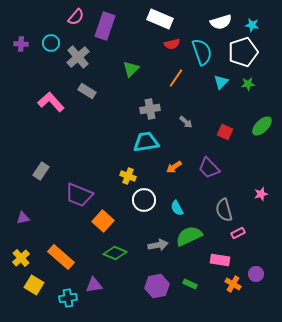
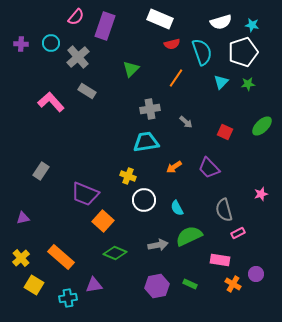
purple trapezoid at (79, 195): moved 6 px right, 1 px up
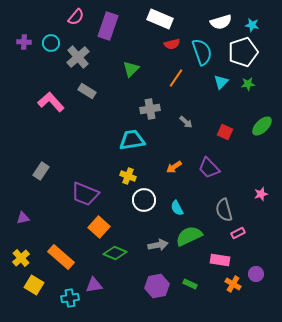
purple rectangle at (105, 26): moved 3 px right
purple cross at (21, 44): moved 3 px right, 2 px up
cyan trapezoid at (146, 142): moved 14 px left, 2 px up
orange square at (103, 221): moved 4 px left, 6 px down
cyan cross at (68, 298): moved 2 px right
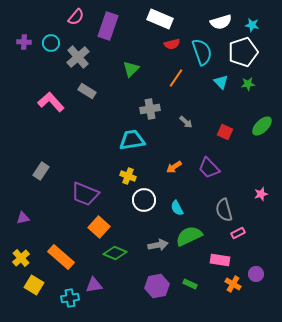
cyan triangle at (221, 82): rotated 28 degrees counterclockwise
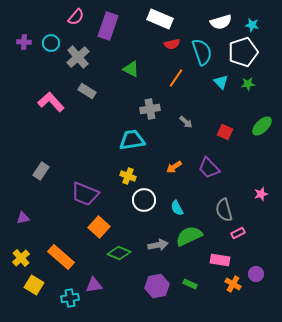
green triangle at (131, 69): rotated 48 degrees counterclockwise
green diamond at (115, 253): moved 4 px right
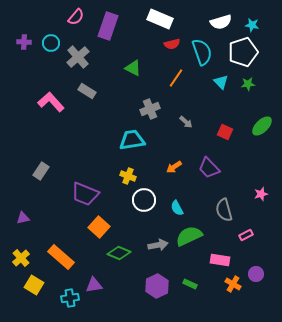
green triangle at (131, 69): moved 2 px right, 1 px up
gray cross at (150, 109): rotated 12 degrees counterclockwise
pink rectangle at (238, 233): moved 8 px right, 2 px down
purple hexagon at (157, 286): rotated 15 degrees counterclockwise
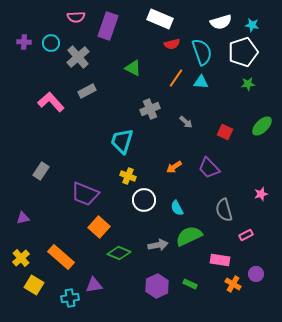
pink semicircle at (76, 17): rotated 48 degrees clockwise
cyan triangle at (221, 82): moved 20 px left; rotated 42 degrees counterclockwise
gray rectangle at (87, 91): rotated 60 degrees counterclockwise
cyan trapezoid at (132, 140): moved 10 px left, 1 px down; rotated 64 degrees counterclockwise
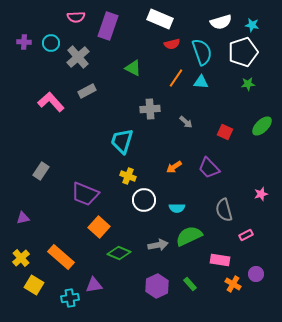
gray cross at (150, 109): rotated 18 degrees clockwise
cyan semicircle at (177, 208): rotated 63 degrees counterclockwise
green rectangle at (190, 284): rotated 24 degrees clockwise
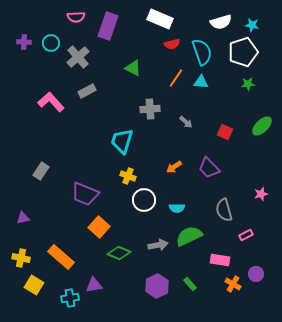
yellow cross at (21, 258): rotated 36 degrees counterclockwise
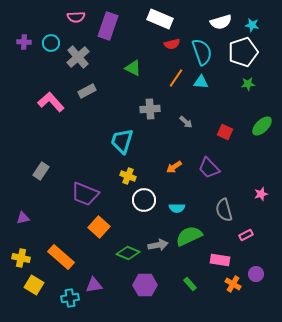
green diamond at (119, 253): moved 9 px right
purple hexagon at (157, 286): moved 12 px left, 1 px up; rotated 25 degrees clockwise
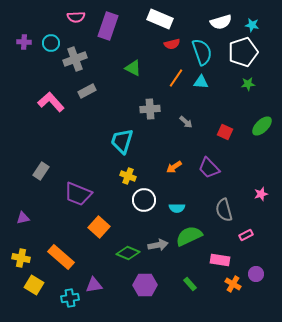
gray cross at (78, 57): moved 3 px left, 2 px down; rotated 20 degrees clockwise
purple trapezoid at (85, 194): moved 7 px left
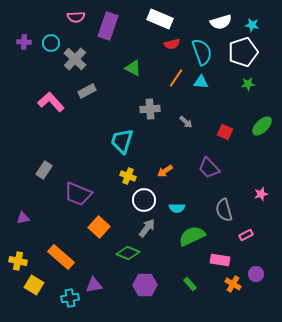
gray cross at (75, 59): rotated 25 degrees counterclockwise
orange arrow at (174, 167): moved 9 px left, 4 px down
gray rectangle at (41, 171): moved 3 px right, 1 px up
green semicircle at (189, 236): moved 3 px right
gray arrow at (158, 245): moved 11 px left, 17 px up; rotated 42 degrees counterclockwise
yellow cross at (21, 258): moved 3 px left, 3 px down
